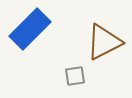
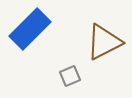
gray square: moved 5 px left; rotated 15 degrees counterclockwise
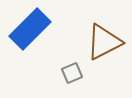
gray square: moved 2 px right, 3 px up
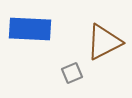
blue rectangle: rotated 48 degrees clockwise
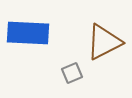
blue rectangle: moved 2 px left, 4 px down
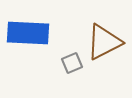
gray square: moved 10 px up
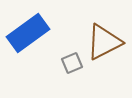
blue rectangle: rotated 39 degrees counterclockwise
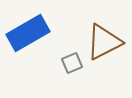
blue rectangle: rotated 6 degrees clockwise
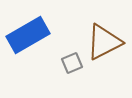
blue rectangle: moved 2 px down
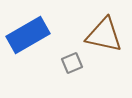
brown triangle: moved 7 px up; rotated 39 degrees clockwise
